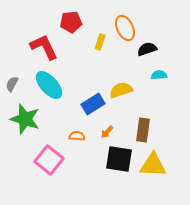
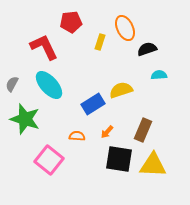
brown rectangle: rotated 15 degrees clockwise
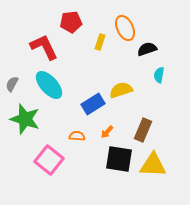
cyan semicircle: rotated 77 degrees counterclockwise
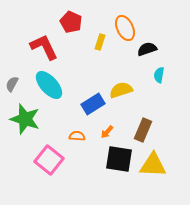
red pentagon: rotated 30 degrees clockwise
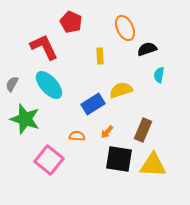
yellow rectangle: moved 14 px down; rotated 21 degrees counterclockwise
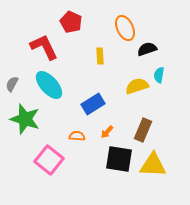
yellow semicircle: moved 16 px right, 4 px up
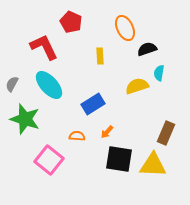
cyan semicircle: moved 2 px up
brown rectangle: moved 23 px right, 3 px down
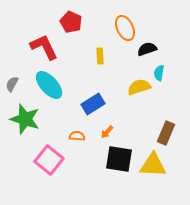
yellow semicircle: moved 2 px right, 1 px down
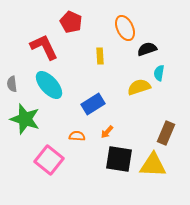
gray semicircle: rotated 35 degrees counterclockwise
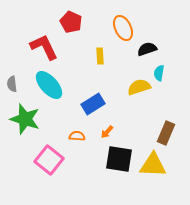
orange ellipse: moved 2 px left
